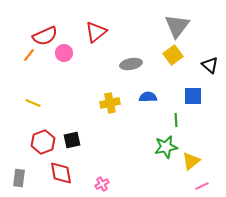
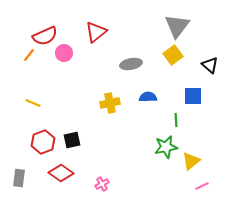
red diamond: rotated 45 degrees counterclockwise
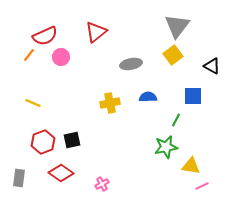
pink circle: moved 3 px left, 4 px down
black triangle: moved 2 px right, 1 px down; rotated 12 degrees counterclockwise
green line: rotated 32 degrees clockwise
yellow triangle: moved 5 px down; rotated 48 degrees clockwise
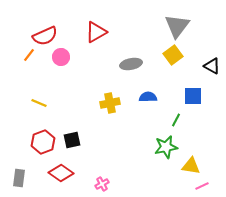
red triangle: rotated 10 degrees clockwise
yellow line: moved 6 px right
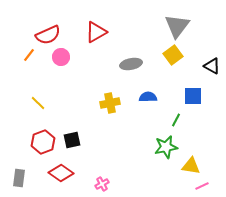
red semicircle: moved 3 px right, 1 px up
yellow line: moved 1 px left; rotated 21 degrees clockwise
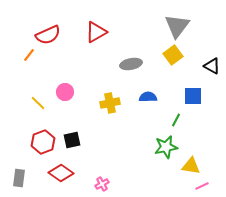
pink circle: moved 4 px right, 35 px down
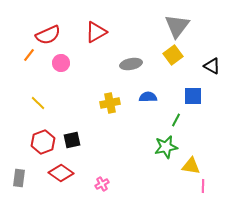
pink circle: moved 4 px left, 29 px up
pink line: moved 1 px right; rotated 64 degrees counterclockwise
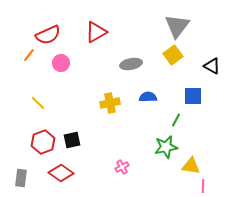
gray rectangle: moved 2 px right
pink cross: moved 20 px right, 17 px up
